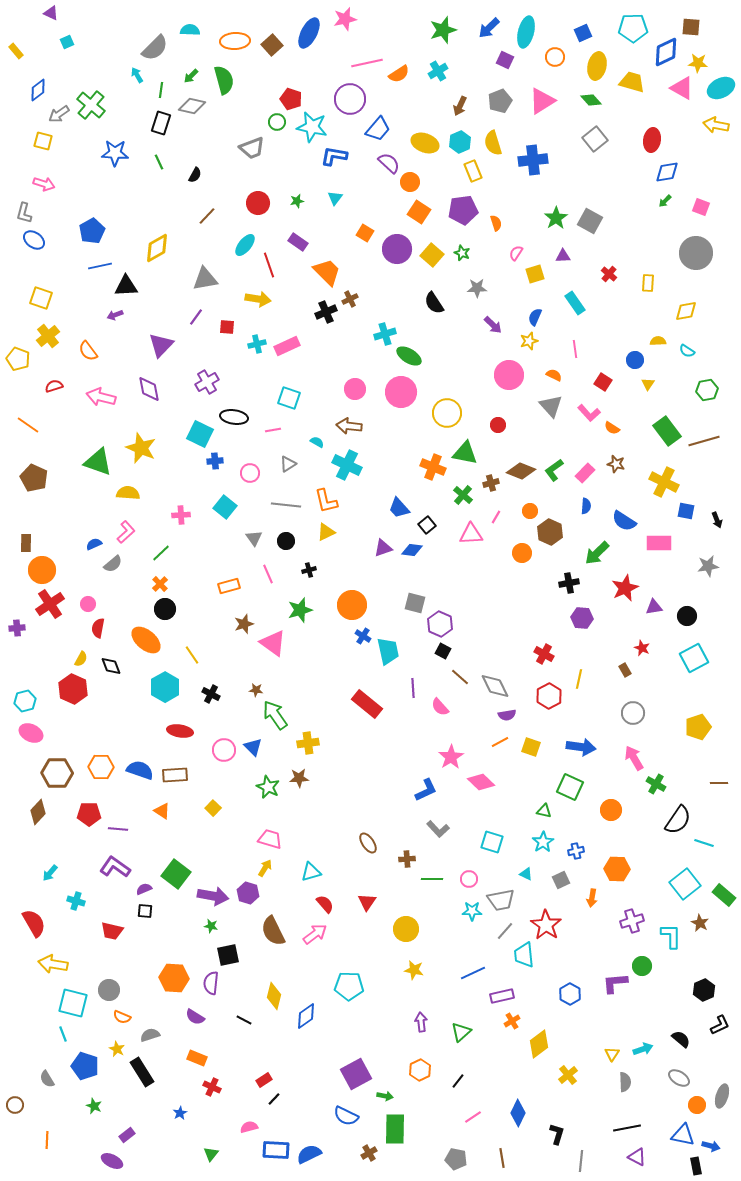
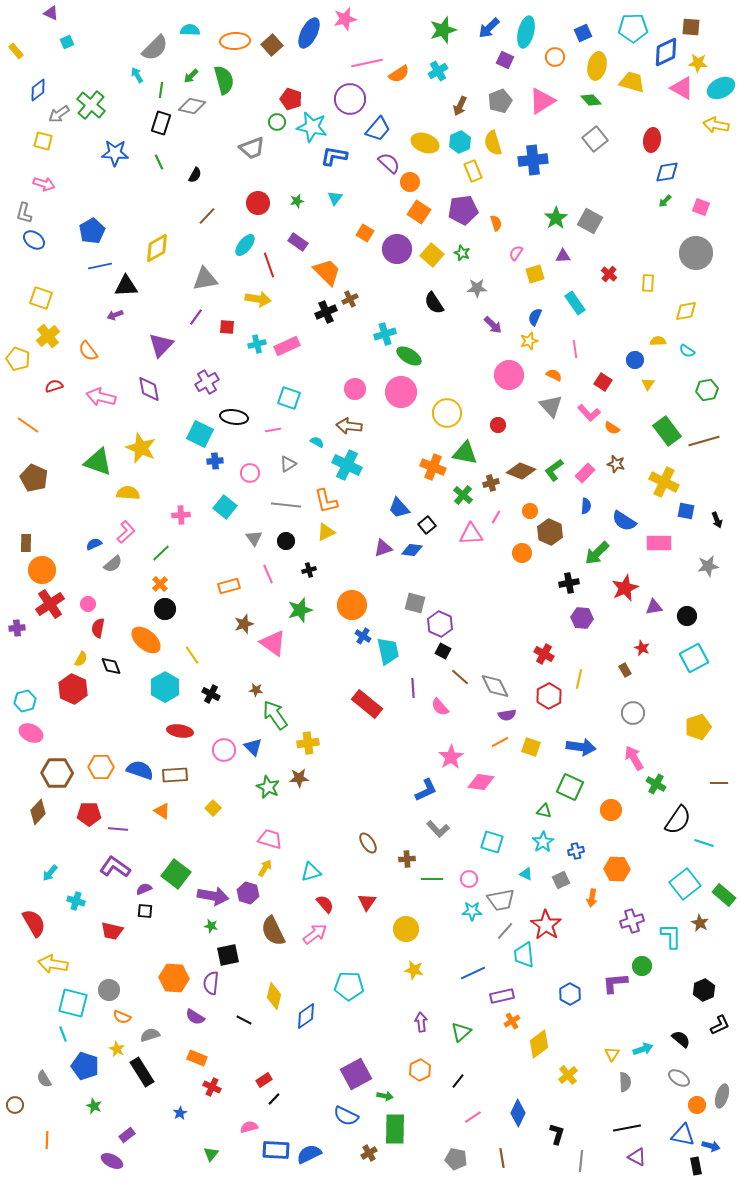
pink diamond at (481, 782): rotated 36 degrees counterclockwise
gray semicircle at (47, 1079): moved 3 px left
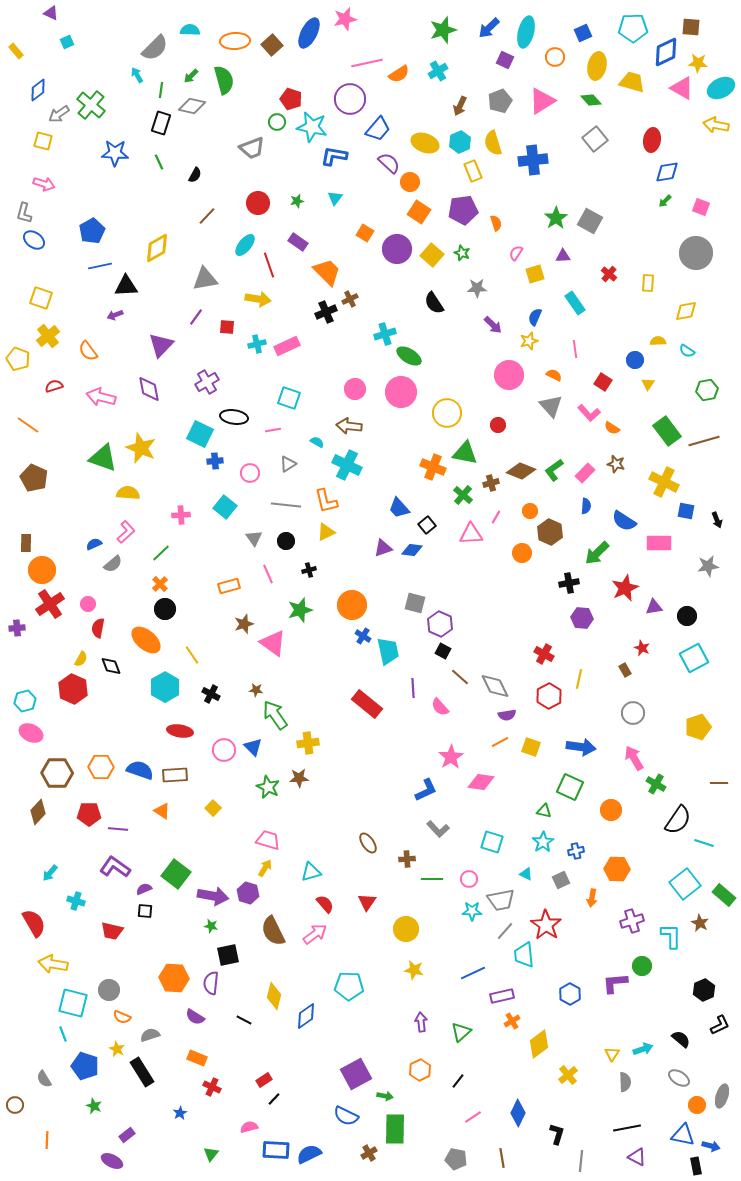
green triangle at (98, 462): moved 5 px right, 4 px up
pink trapezoid at (270, 839): moved 2 px left, 1 px down
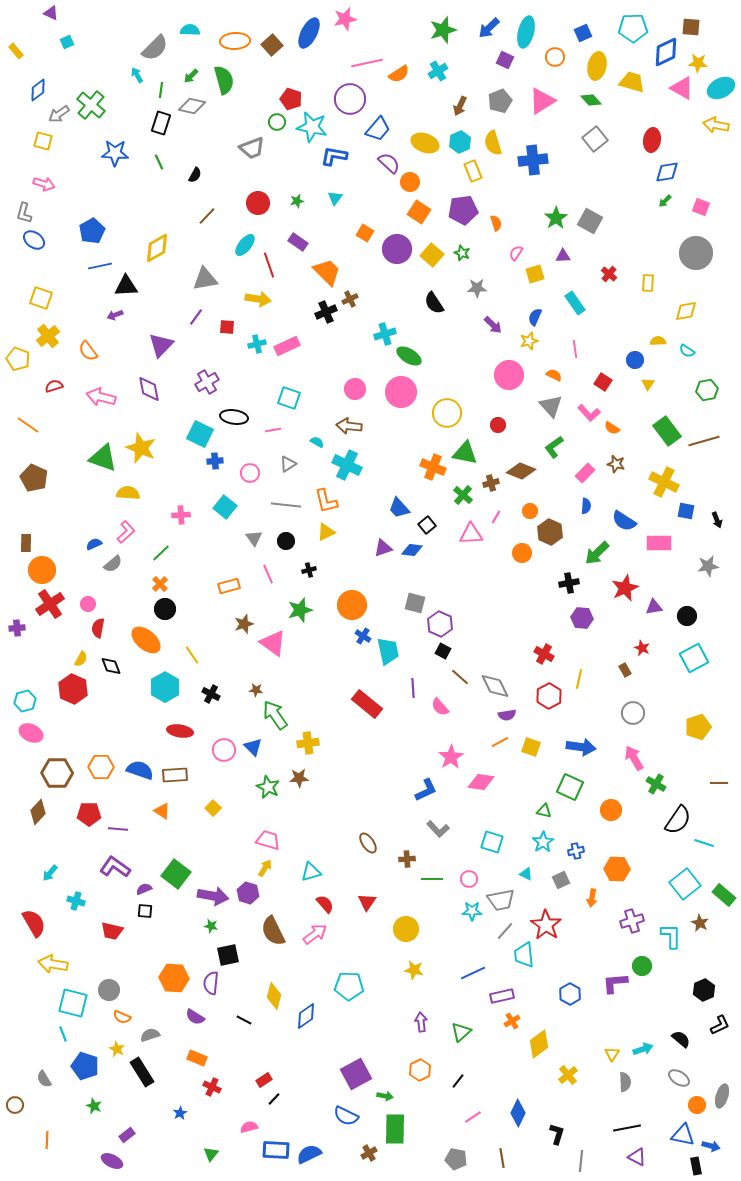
green L-shape at (554, 470): moved 23 px up
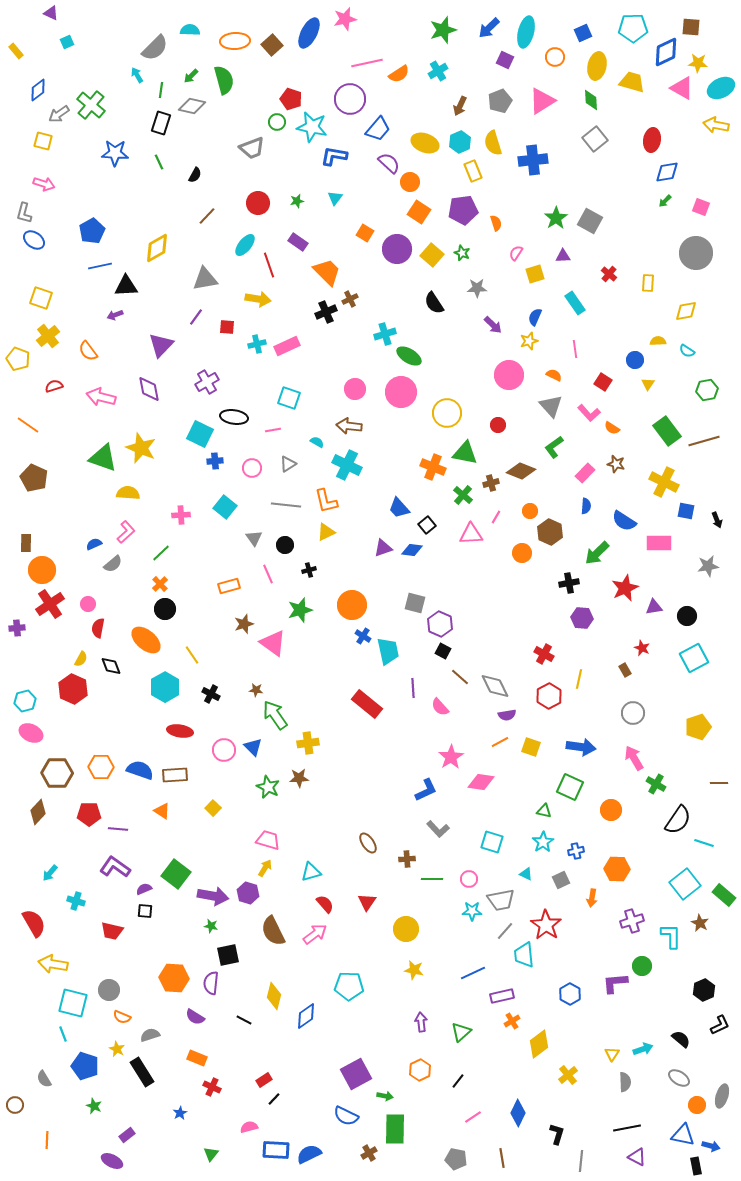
green diamond at (591, 100): rotated 40 degrees clockwise
pink circle at (250, 473): moved 2 px right, 5 px up
black circle at (286, 541): moved 1 px left, 4 px down
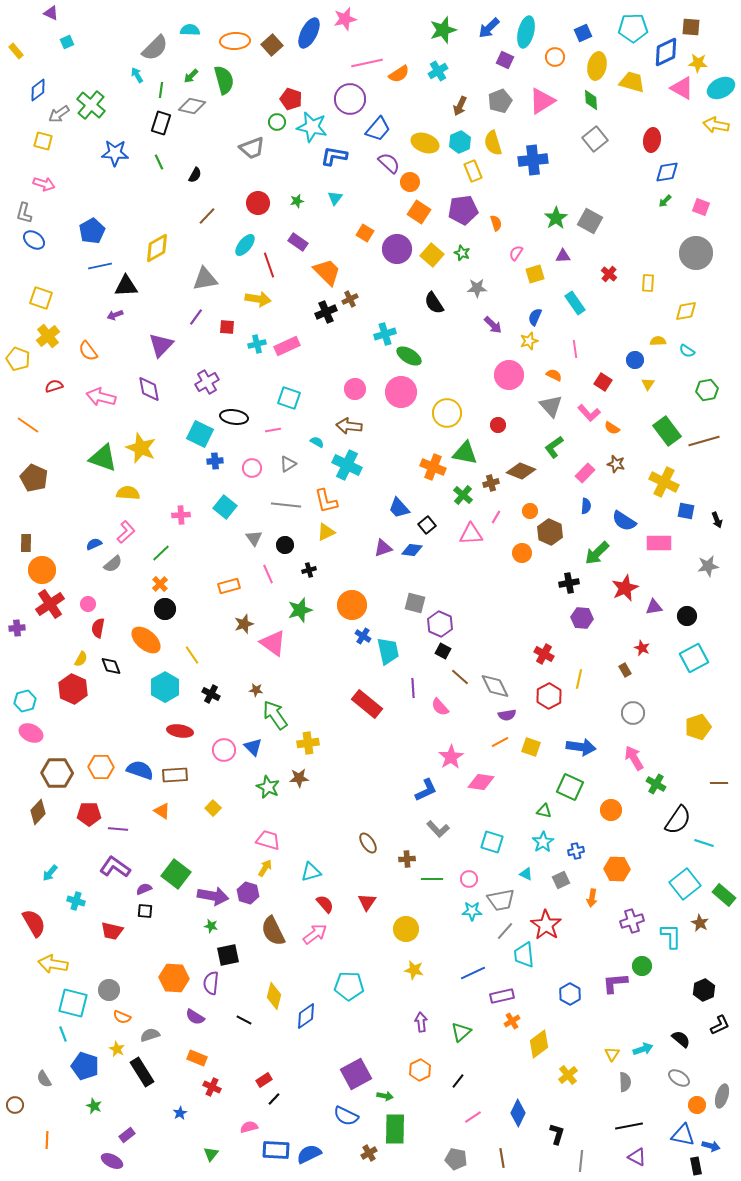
black line at (627, 1128): moved 2 px right, 2 px up
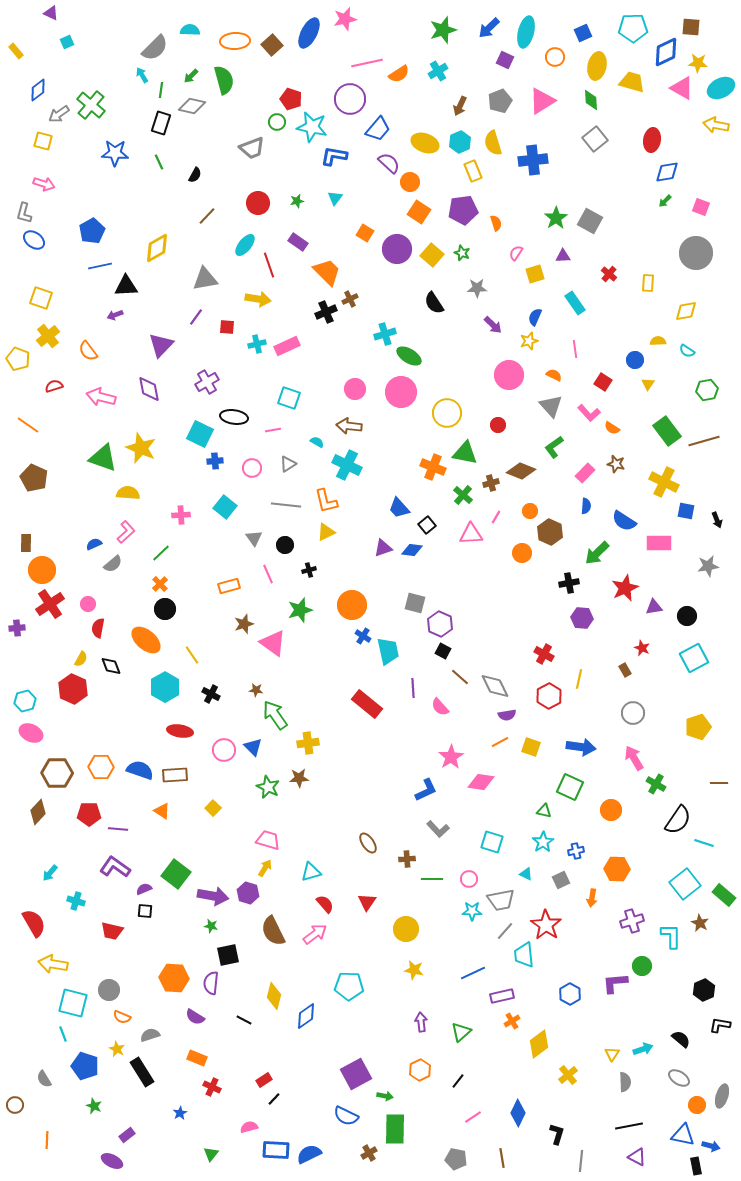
cyan arrow at (137, 75): moved 5 px right
black L-shape at (720, 1025): rotated 145 degrees counterclockwise
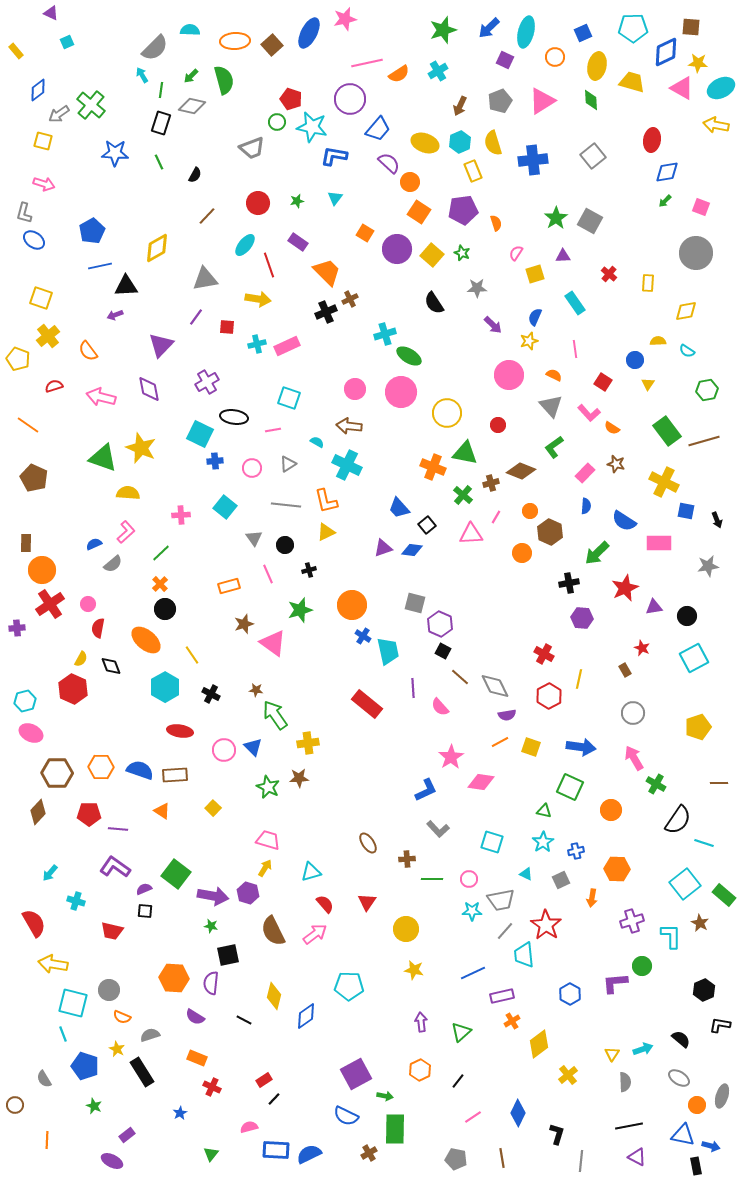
gray square at (595, 139): moved 2 px left, 17 px down
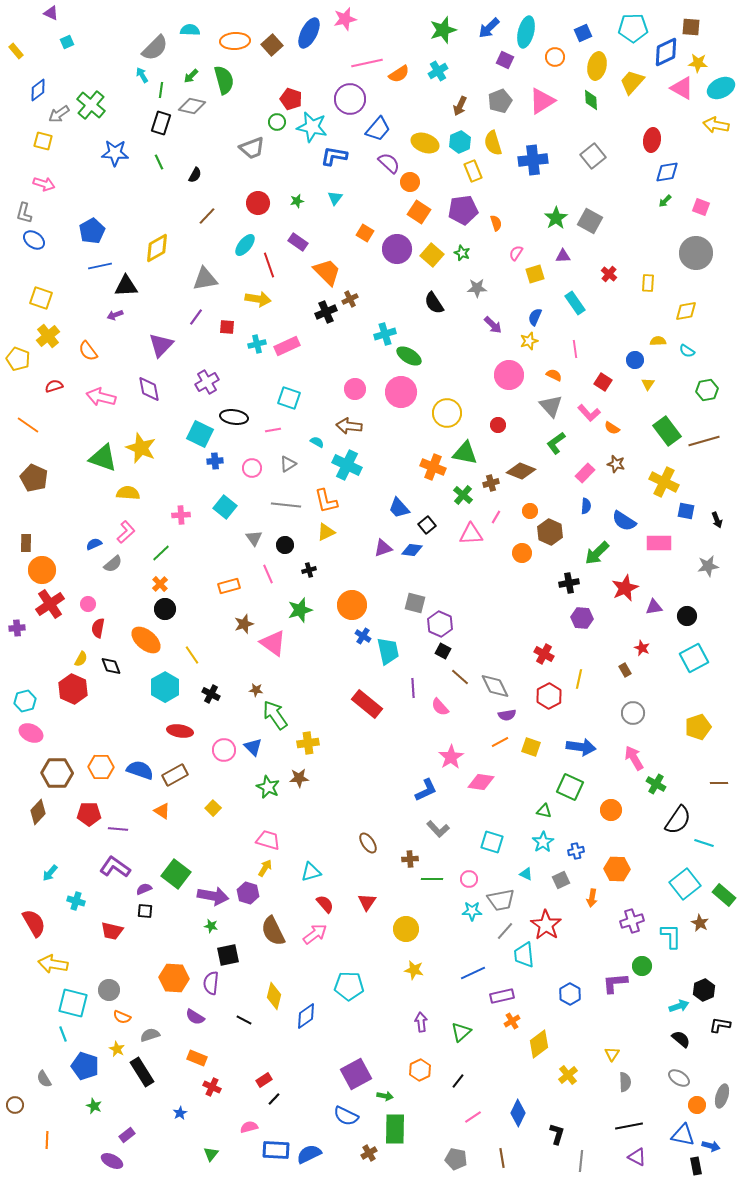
yellow trapezoid at (632, 82): rotated 64 degrees counterclockwise
green L-shape at (554, 447): moved 2 px right, 4 px up
brown rectangle at (175, 775): rotated 25 degrees counterclockwise
brown cross at (407, 859): moved 3 px right
cyan arrow at (643, 1049): moved 36 px right, 43 px up
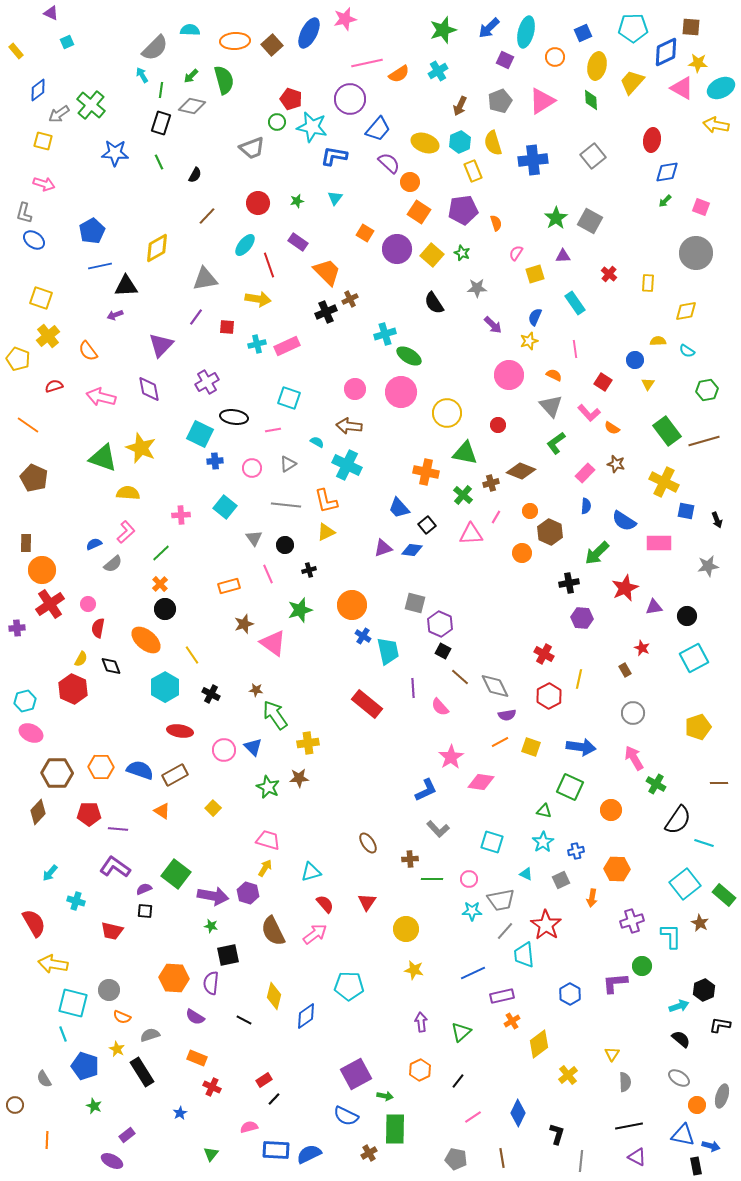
orange cross at (433, 467): moved 7 px left, 5 px down; rotated 10 degrees counterclockwise
